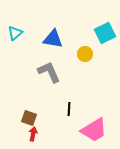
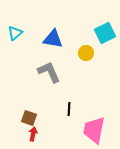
yellow circle: moved 1 px right, 1 px up
pink trapezoid: rotated 132 degrees clockwise
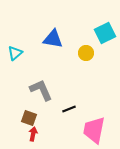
cyan triangle: moved 20 px down
gray L-shape: moved 8 px left, 18 px down
black line: rotated 64 degrees clockwise
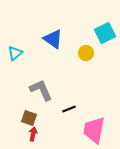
blue triangle: rotated 25 degrees clockwise
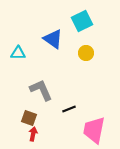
cyan square: moved 23 px left, 12 px up
cyan triangle: moved 3 px right; rotated 42 degrees clockwise
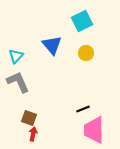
blue triangle: moved 1 px left, 6 px down; rotated 15 degrees clockwise
cyan triangle: moved 2 px left, 3 px down; rotated 49 degrees counterclockwise
gray L-shape: moved 23 px left, 8 px up
black line: moved 14 px right
pink trapezoid: rotated 12 degrees counterclockwise
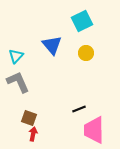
black line: moved 4 px left
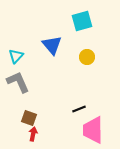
cyan square: rotated 10 degrees clockwise
yellow circle: moved 1 px right, 4 px down
pink trapezoid: moved 1 px left
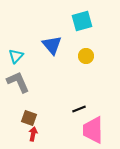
yellow circle: moved 1 px left, 1 px up
